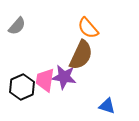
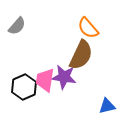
black hexagon: moved 2 px right
blue triangle: rotated 30 degrees counterclockwise
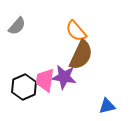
orange semicircle: moved 12 px left, 3 px down
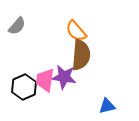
brown semicircle: rotated 20 degrees counterclockwise
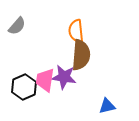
orange semicircle: rotated 35 degrees clockwise
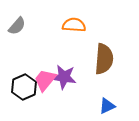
orange semicircle: moved 2 px left, 6 px up; rotated 100 degrees clockwise
brown semicircle: moved 23 px right, 4 px down
pink trapezoid: rotated 30 degrees clockwise
blue triangle: rotated 12 degrees counterclockwise
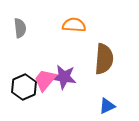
gray semicircle: moved 3 px right, 2 px down; rotated 48 degrees counterclockwise
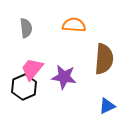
gray semicircle: moved 6 px right
pink trapezoid: moved 13 px left, 11 px up
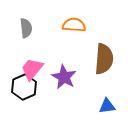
purple star: rotated 20 degrees clockwise
blue triangle: rotated 18 degrees clockwise
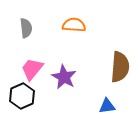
brown semicircle: moved 16 px right, 8 px down
black hexagon: moved 2 px left, 9 px down
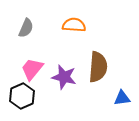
gray semicircle: rotated 30 degrees clockwise
brown semicircle: moved 22 px left
purple star: rotated 15 degrees counterclockwise
blue triangle: moved 15 px right, 8 px up
